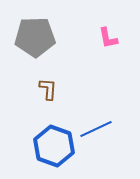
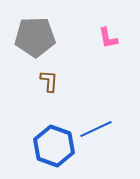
brown L-shape: moved 1 px right, 8 px up
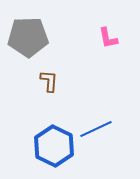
gray pentagon: moved 7 px left
blue hexagon: rotated 6 degrees clockwise
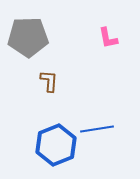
blue line: moved 1 px right; rotated 16 degrees clockwise
blue hexagon: moved 2 px right, 1 px up; rotated 12 degrees clockwise
